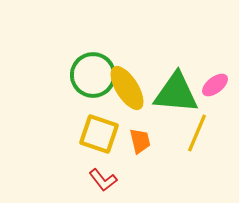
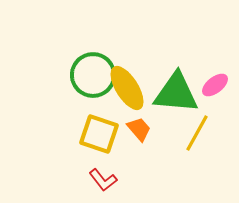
yellow line: rotated 6 degrees clockwise
orange trapezoid: moved 1 px left, 12 px up; rotated 28 degrees counterclockwise
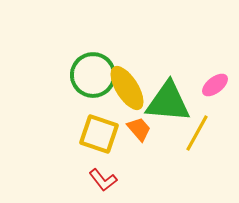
green triangle: moved 8 px left, 9 px down
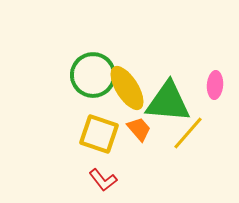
pink ellipse: rotated 48 degrees counterclockwise
yellow line: moved 9 px left; rotated 12 degrees clockwise
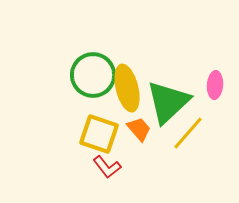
yellow ellipse: rotated 18 degrees clockwise
green triangle: rotated 48 degrees counterclockwise
red L-shape: moved 4 px right, 13 px up
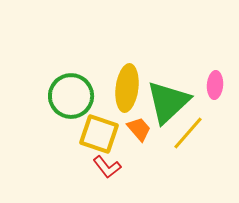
green circle: moved 22 px left, 21 px down
yellow ellipse: rotated 21 degrees clockwise
